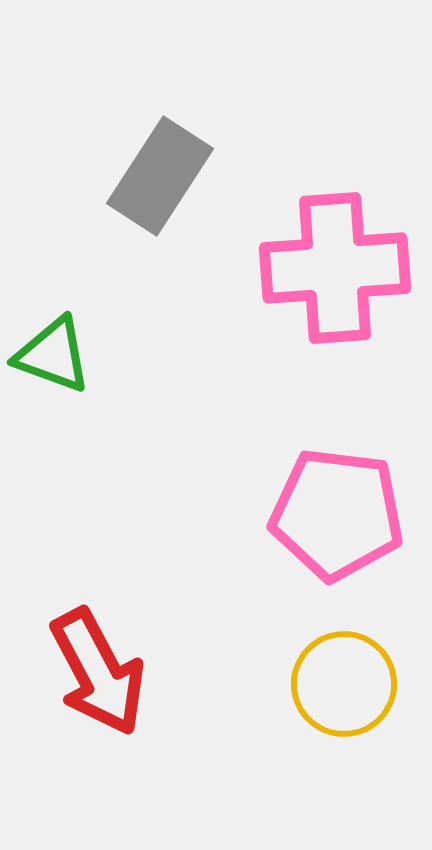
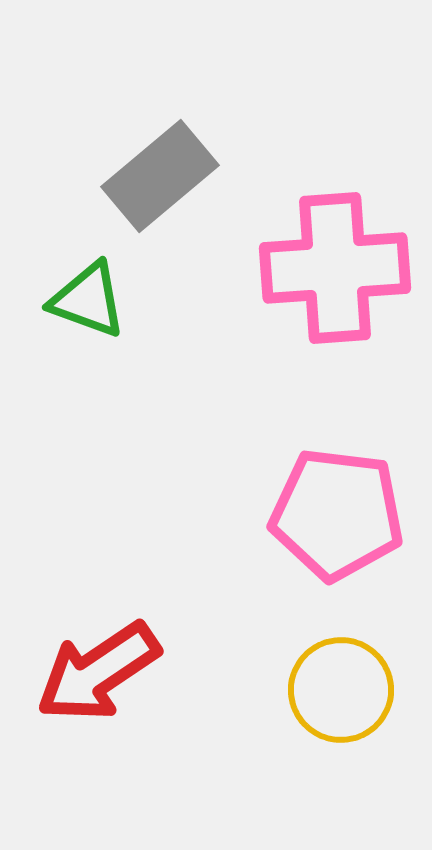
gray rectangle: rotated 17 degrees clockwise
green triangle: moved 35 px right, 55 px up
red arrow: rotated 84 degrees clockwise
yellow circle: moved 3 px left, 6 px down
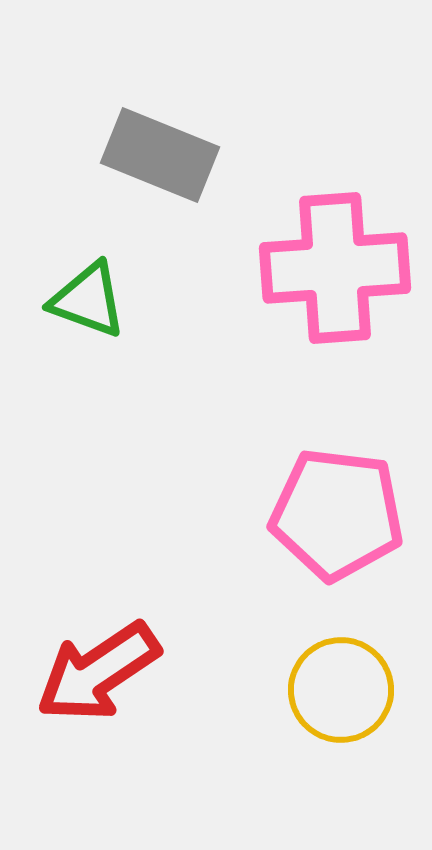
gray rectangle: moved 21 px up; rotated 62 degrees clockwise
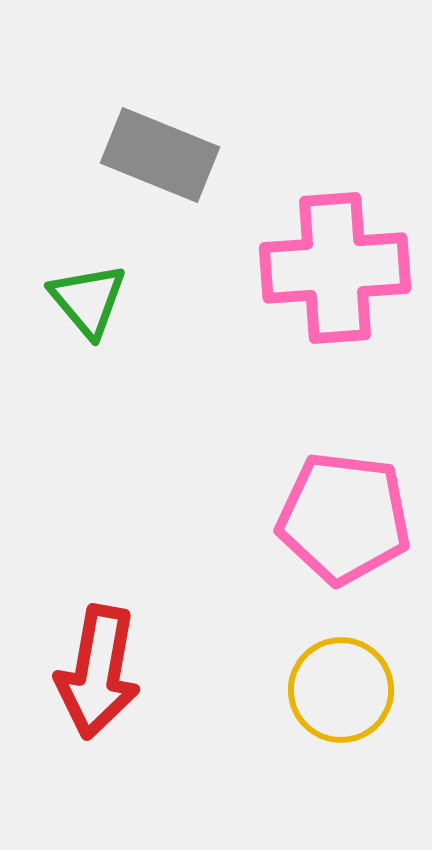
green triangle: rotated 30 degrees clockwise
pink pentagon: moved 7 px right, 4 px down
red arrow: rotated 46 degrees counterclockwise
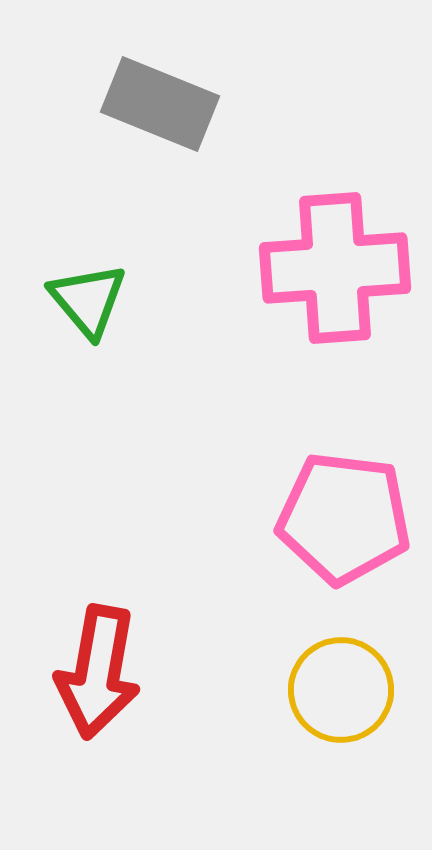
gray rectangle: moved 51 px up
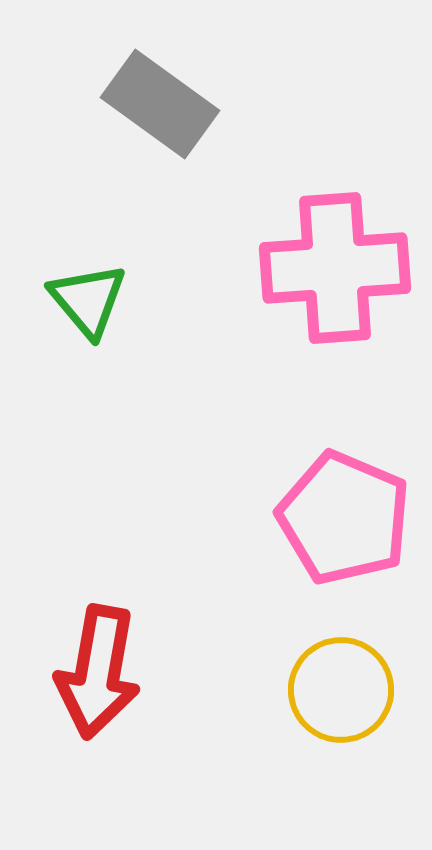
gray rectangle: rotated 14 degrees clockwise
pink pentagon: rotated 16 degrees clockwise
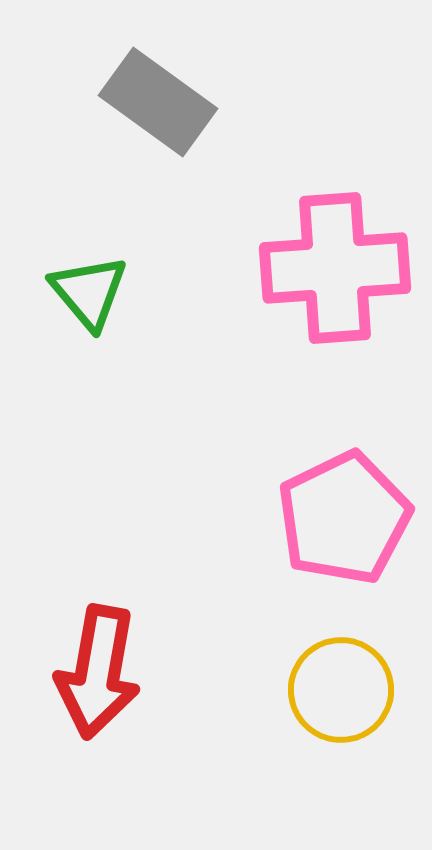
gray rectangle: moved 2 px left, 2 px up
green triangle: moved 1 px right, 8 px up
pink pentagon: rotated 23 degrees clockwise
